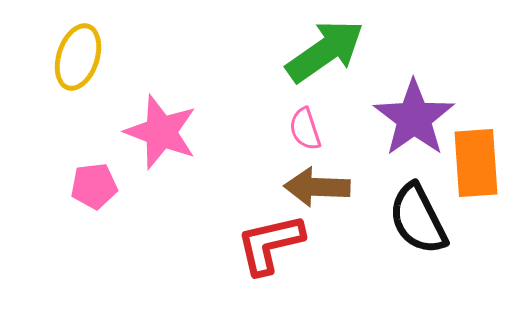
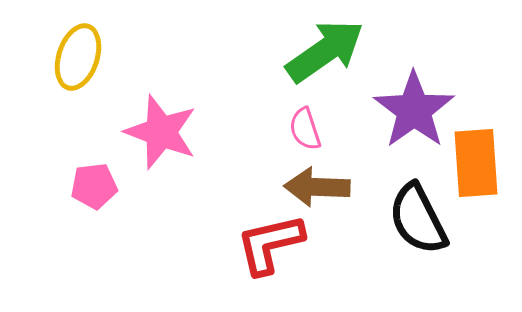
purple star: moved 8 px up
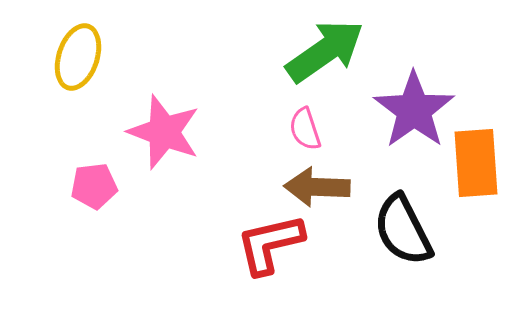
pink star: moved 3 px right
black semicircle: moved 15 px left, 11 px down
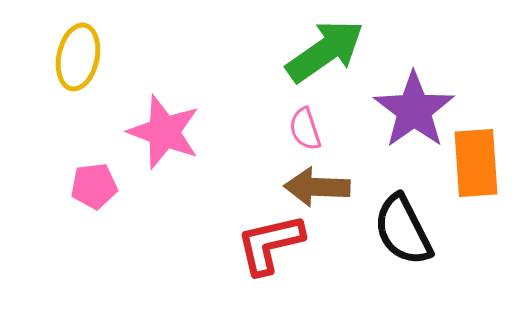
yellow ellipse: rotated 6 degrees counterclockwise
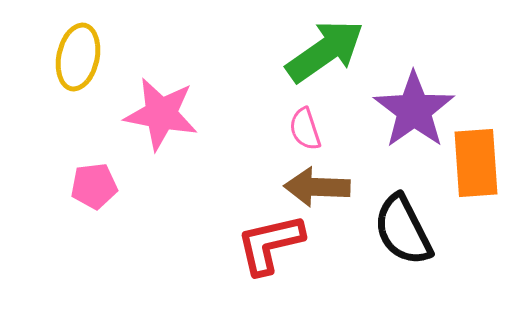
pink star: moved 3 px left, 18 px up; rotated 10 degrees counterclockwise
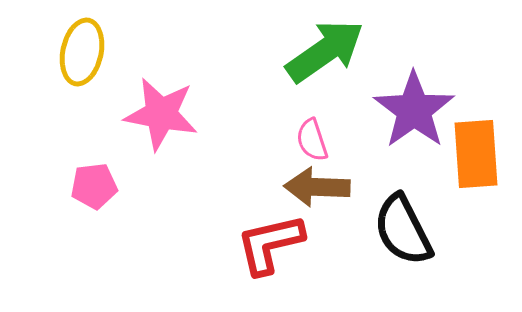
yellow ellipse: moved 4 px right, 5 px up
pink semicircle: moved 7 px right, 11 px down
orange rectangle: moved 9 px up
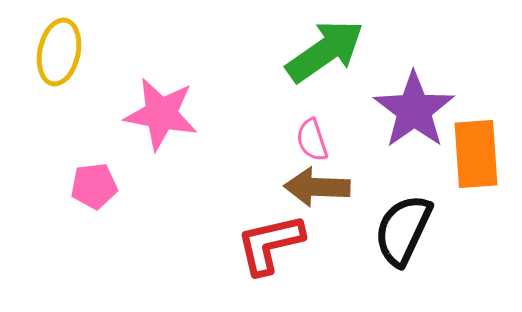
yellow ellipse: moved 23 px left
black semicircle: rotated 52 degrees clockwise
